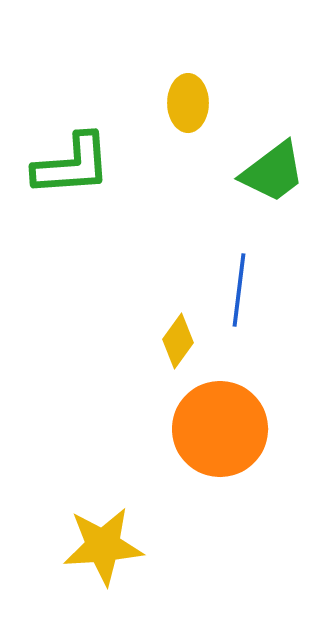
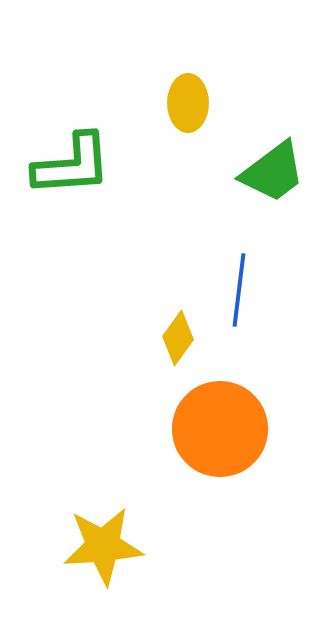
yellow diamond: moved 3 px up
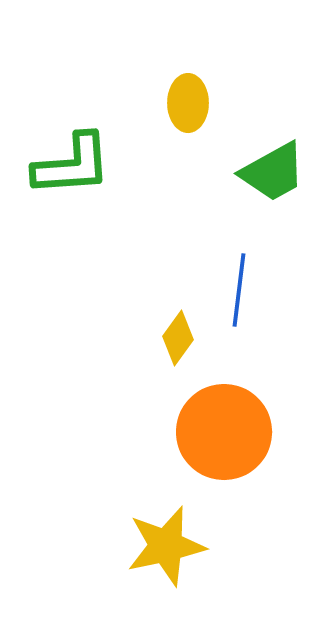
green trapezoid: rotated 8 degrees clockwise
orange circle: moved 4 px right, 3 px down
yellow star: moved 63 px right; rotated 8 degrees counterclockwise
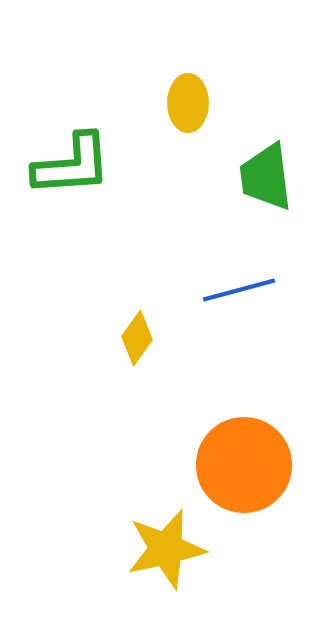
green trapezoid: moved 7 px left, 5 px down; rotated 112 degrees clockwise
blue line: rotated 68 degrees clockwise
yellow diamond: moved 41 px left
orange circle: moved 20 px right, 33 px down
yellow star: moved 3 px down
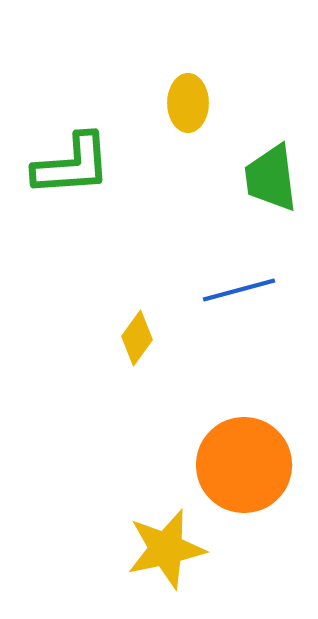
green trapezoid: moved 5 px right, 1 px down
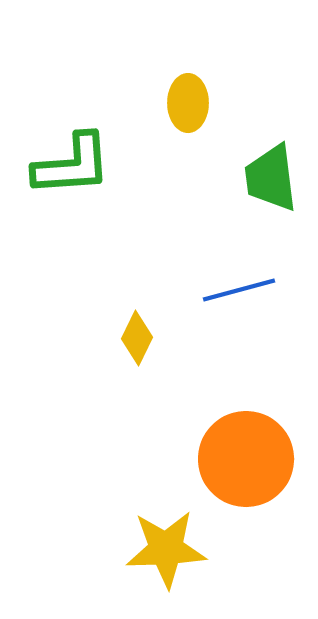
yellow diamond: rotated 10 degrees counterclockwise
orange circle: moved 2 px right, 6 px up
yellow star: rotated 10 degrees clockwise
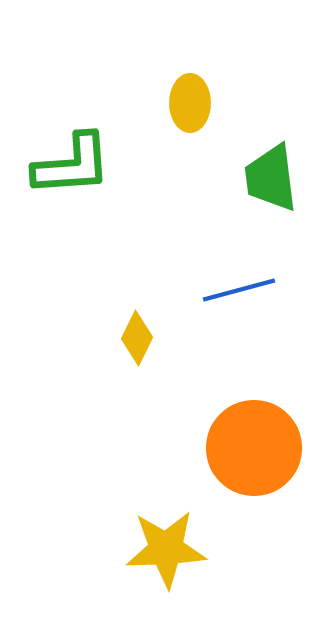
yellow ellipse: moved 2 px right
orange circle: moved 8 px right, 11 px up
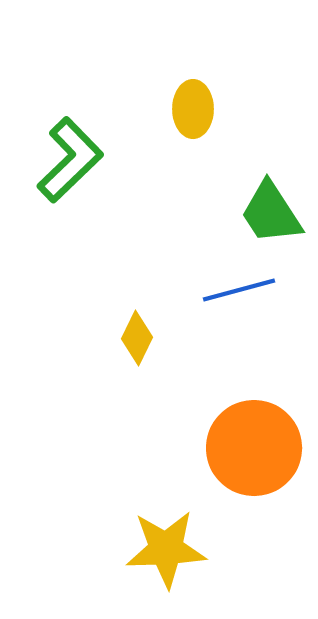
yellow ellipse: moved 3 px right, 6 px down
green L-shape: moved 2 px left, 5 px up; rotated 40 degrees counterclockwise
green trapezoid: moved 35 px down; rotated 26 degrees counterclockwise
